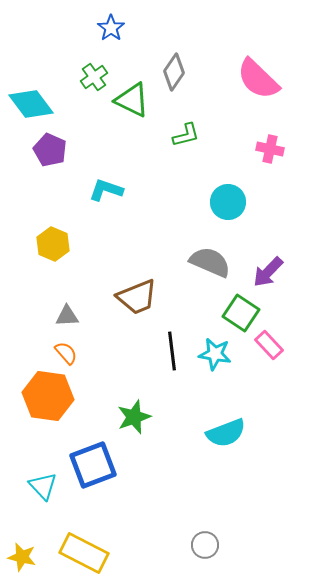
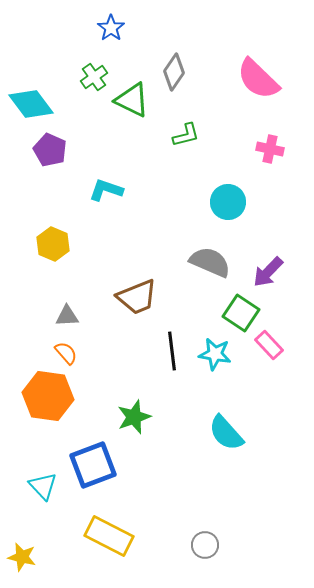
cyan semicircle: rotated 69 degrees clockwise
yellow rectangle: moved 25 px right, 17 px up
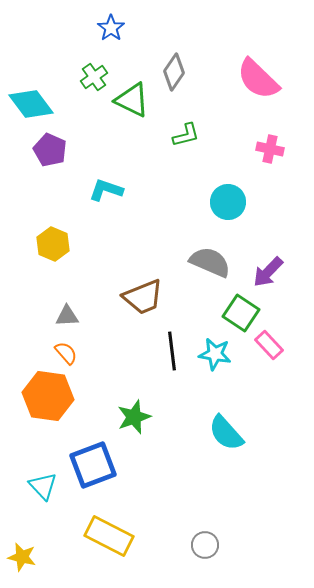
brown trapezoid: moved 6 px right
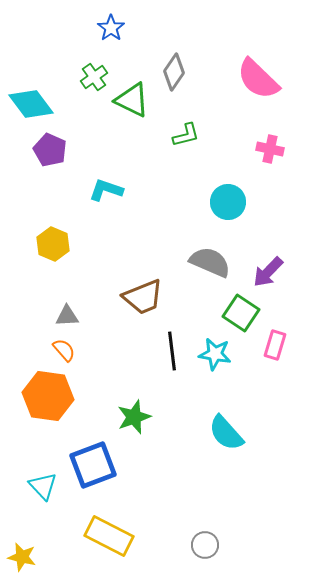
pink rectangle: moved 6 px right; rotated 60 degrees clockwise
orange semicircle: moved 2 px left, 3 px up
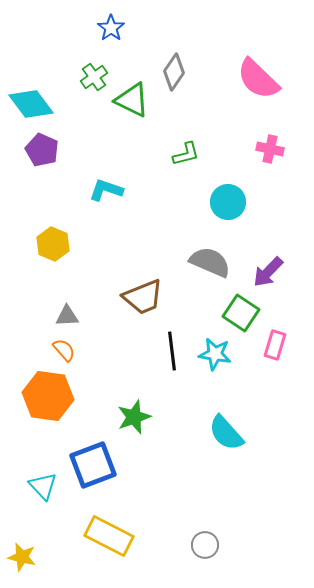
green L-shape: moved 19 px down
purple pentagon: moved 8 px left
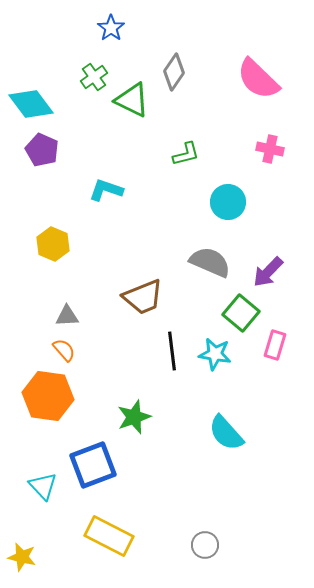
green square: rotated 6 degrees clockwise
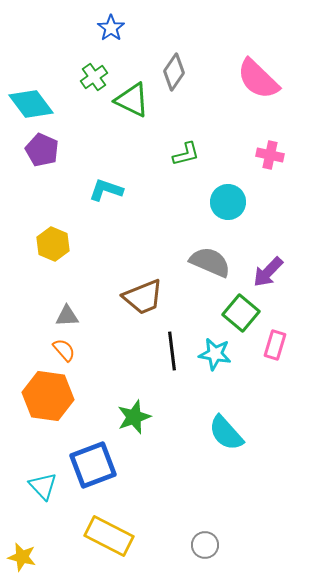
pink cross: moved 6 px down
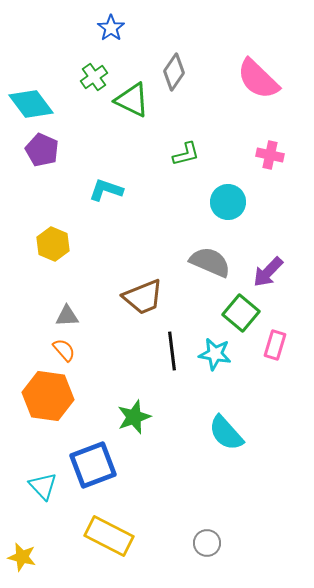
gray circle: moved 2 px right, 2 px up
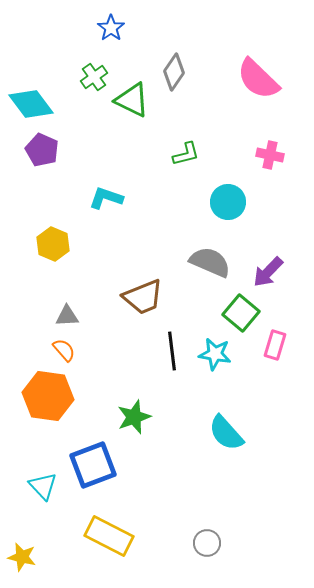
cyan L-shape: moved 8 px down
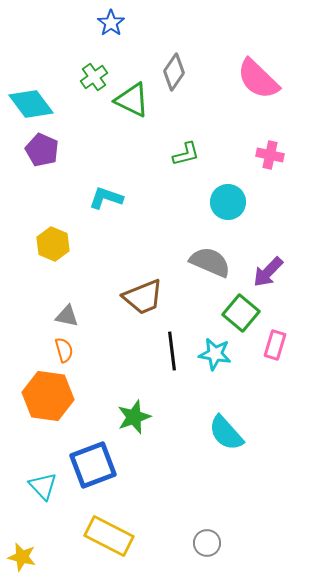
blue star: moved 5 px up
gray triangle: rotated 15 degrees clockwise
orange semicircle: rotated 25 degrees clockwise
